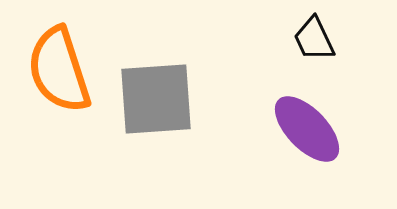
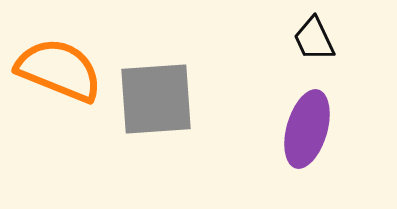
orange semicircle: rotated 130 degrees clockwise
purple ellipse: rotated 60 degrees clockwise
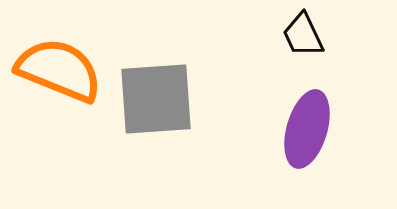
black trapezoid: moved 11 px left, 4 px up
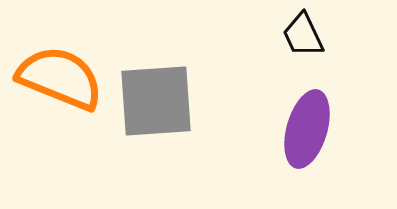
orange semicircle: moved 1 px right, 8 px down
gray square: moved 2 px down
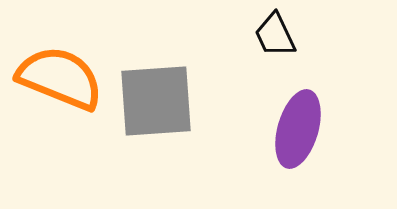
black trapezoid: moved 28 px left
purple ellipse: moved 9 px left
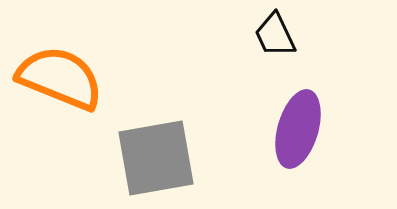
gray square: moved 57 px down; rotated 6 degrees counterclockwise
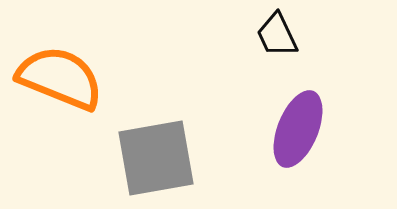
black trapezoid: moved 2 px right
purple ellipse: rotated 6 degrees clockwise
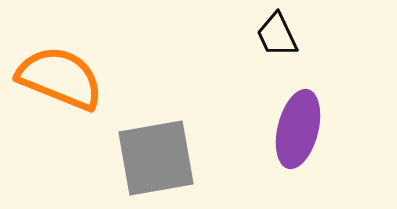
purple ellipse: rotated 8 degrees counterclockwise
